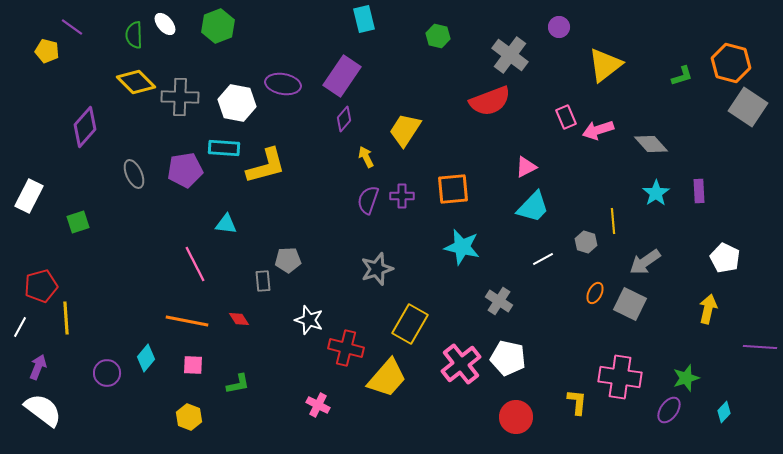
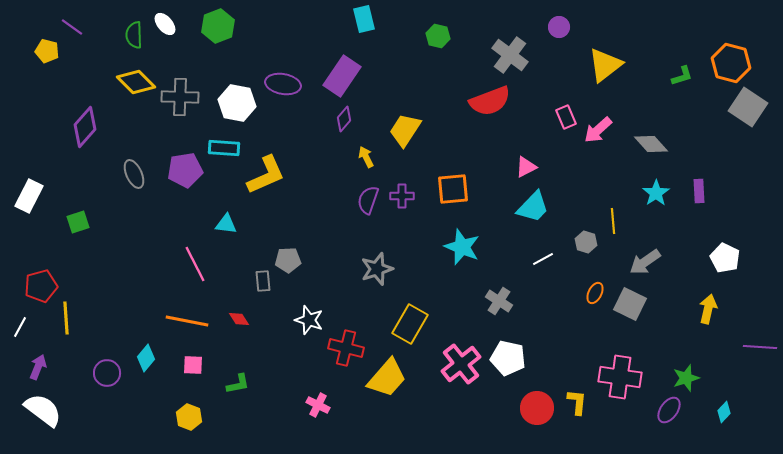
pink arrow at (598, 130): rotated 24 degrees counterclockwise
yellow L-shape at (266, 166): moved 9 px down; rotated 9 degrees counterclockwise
cyan star at (462, 247): rotated 9 degrees clockwise
red circle at (516, 417): moved 21 px right, 9 px up
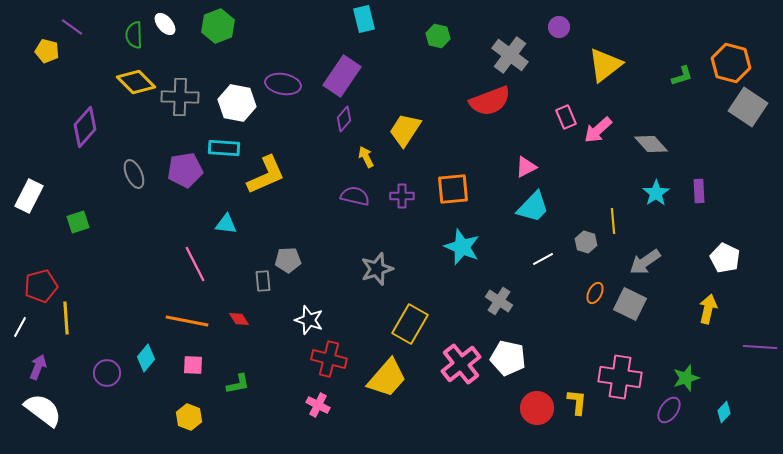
purple semicircle at (368, 200): moved 13 px left, 4 px up; rotated 84 degrees clockwise
red cross at (346, 348): moved 17 px left, 11 px down
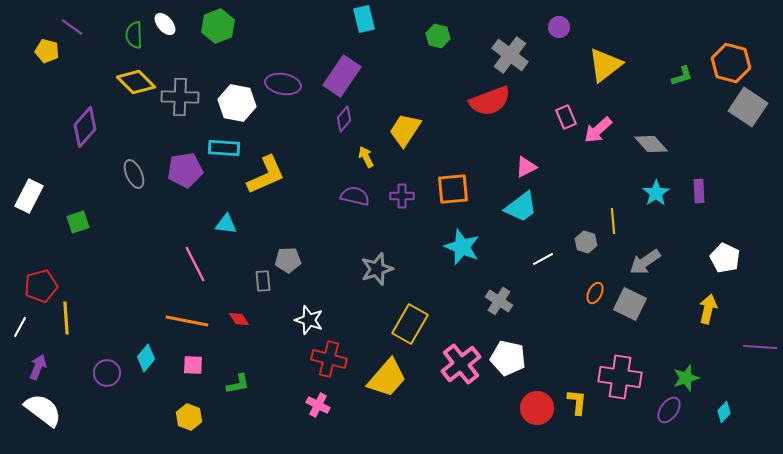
cyan trapezoid at (533, 207): moved 12 px left; rotated 9 degrees clockwise
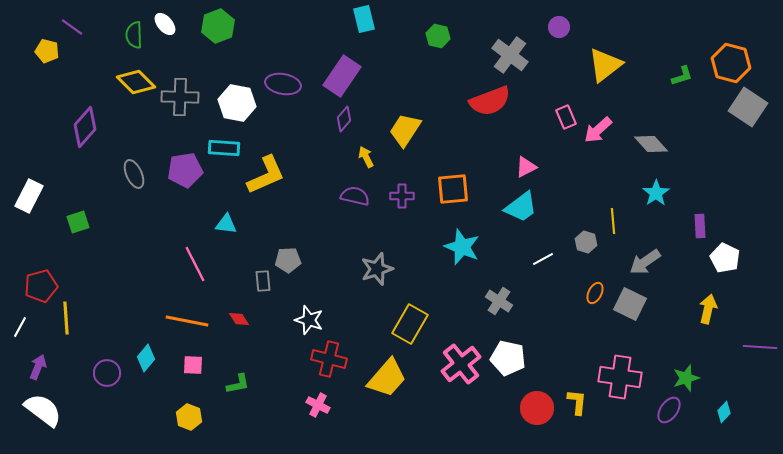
purple rectangle at (699, 191): moved 1 px right, 35 px down
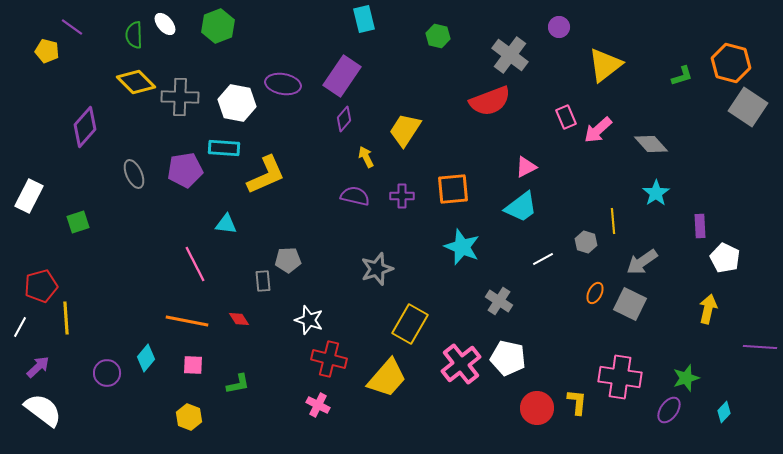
gray arrow at (645, 262): moved 3 px left
purple arrow at (38, 367): rotated 25 degrees clockwise
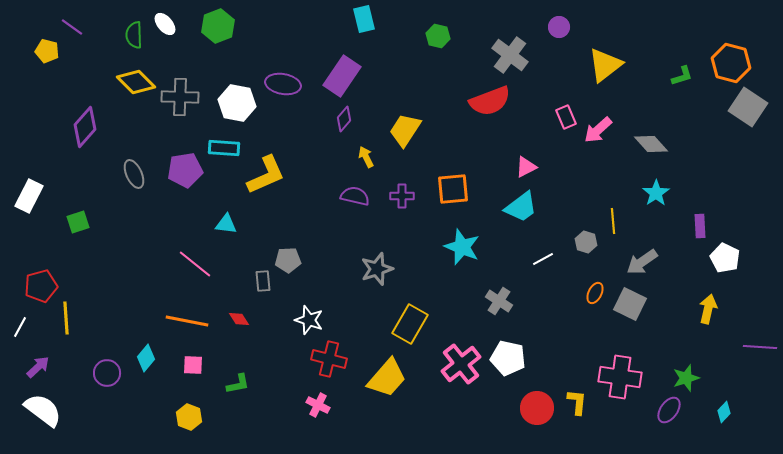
pink line at (195, 264): rotated 24 degrees counterclockwise
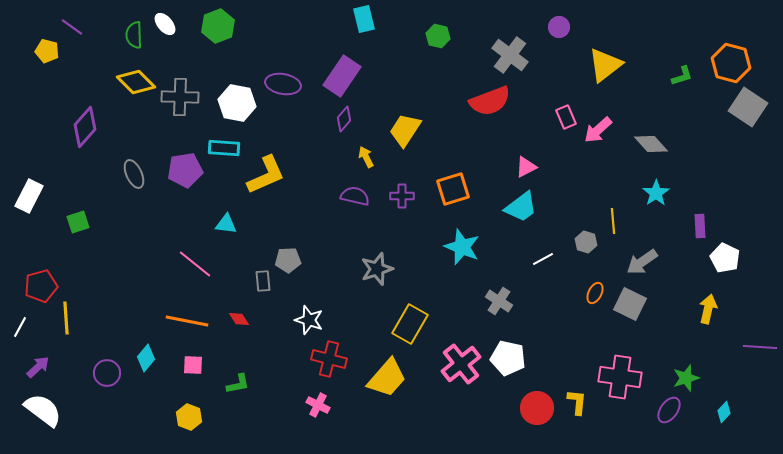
orange square at (453, 189): rotated 12 degrees counterclockwise
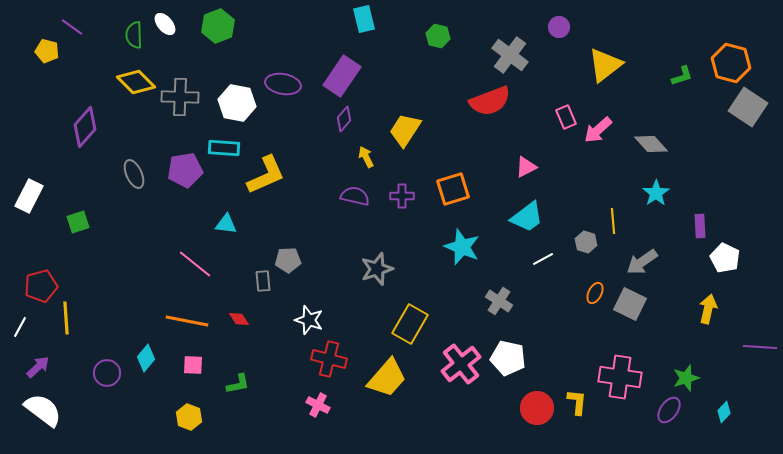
cyan trapezoid at (521, 207): moved 6 px right, 10 px down
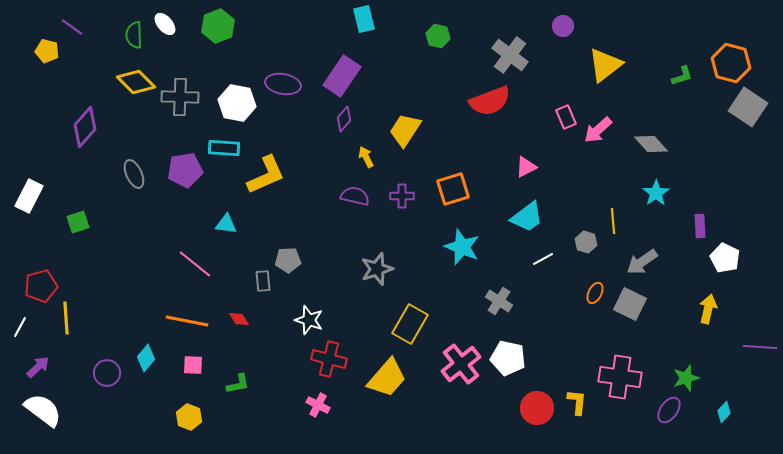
purple circle at (559, 27): moved 4 px right, 1 px up
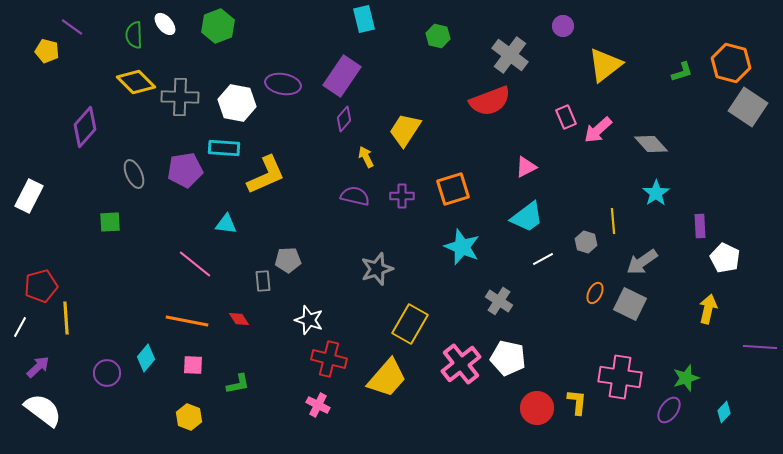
green L-shape at (682, 76): moved 4 px up
green square at (78, 222): moved 32 px right; rotated 15 degrees clockwise
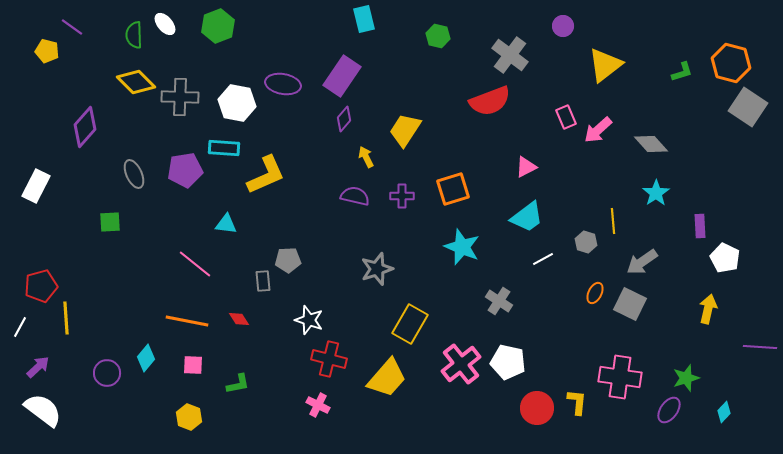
white rectangle at (29, 196): moved 7 px right, 10 px up
white pentagon at (508, 358): moved 4 px down
